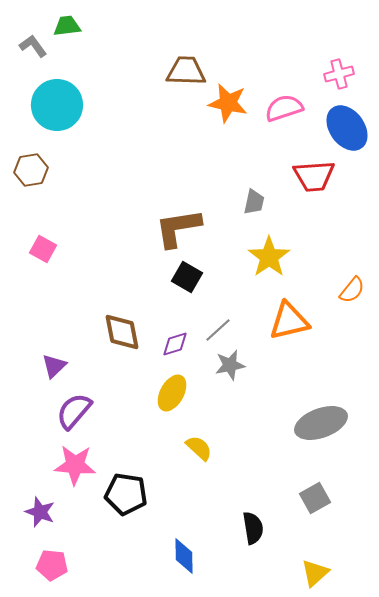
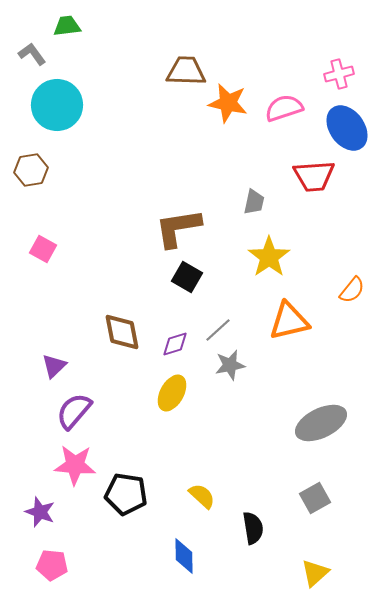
gray L-shape: moved 1 px left, 8 px down
gray ellipse: rotated 6 degrees counterclockwise
yellow semicircle: moved 3 px right, 48 px down
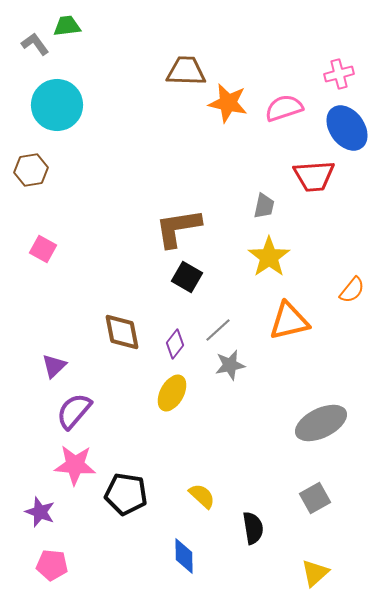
gray L-shape: moved 3 px right, 10 px up
gray trapezoid: moved 10 px right, 4 px down
purple diamond: rotated 36 degrees counterclockwise
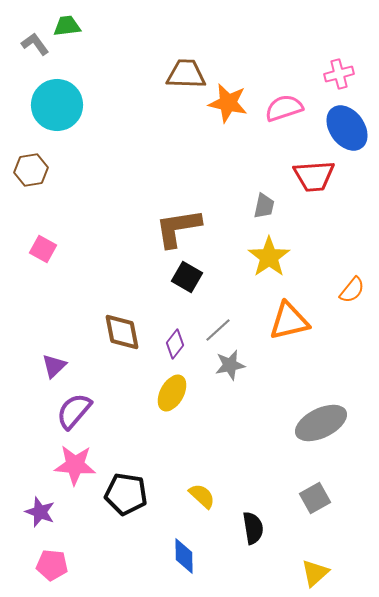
brown trapezoid: moved 3 px down
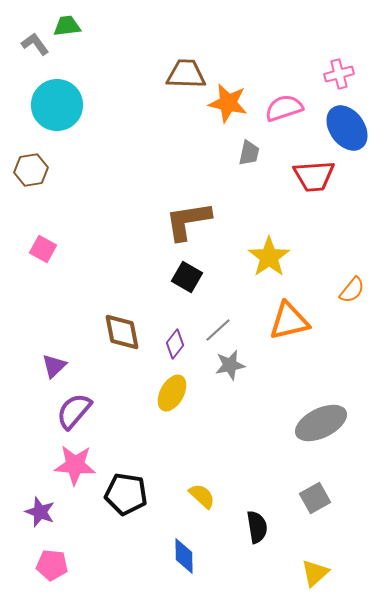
gray trapezoid: moved 15 px left, 53 px up
brown L-shape: moved 10 px right, 7 px up
black semicircle: moved 4 px right, 1 px up
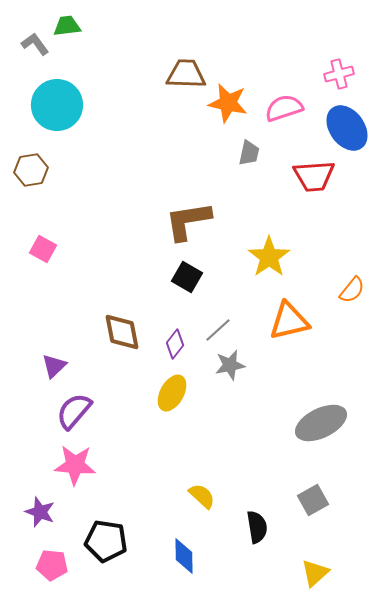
black pentagon: moved 20 px left, 47 px down
gray square: moved 2 px left, 2 px down
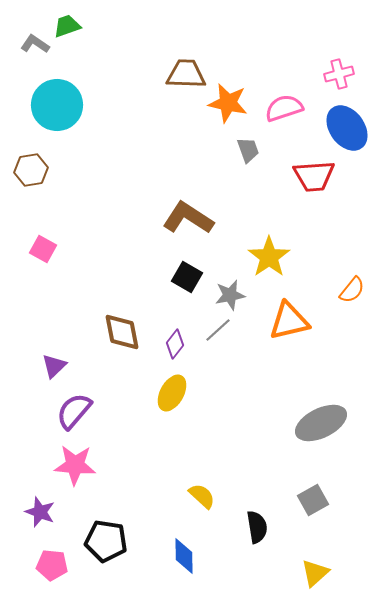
green trapezoid: rotated 12 degrees counterclockwise
gray L-shape: rotated 20 degrees counterclockwise
gray trapezoid: moved 1 px left, 3 px up; rotated 32 degrees counterclockwise
brown L-shape: moved 3 px up; rotated 42 degrees clockwise
gray star: moved 70 px up
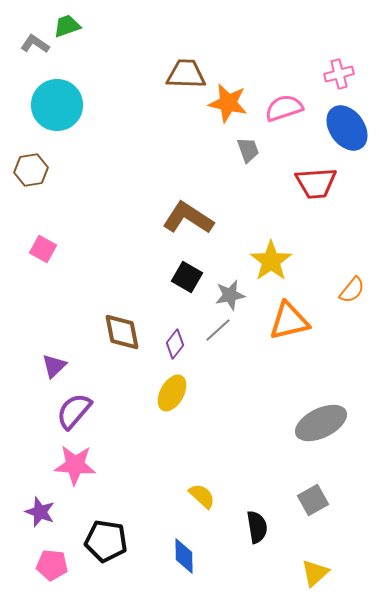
red trapezoid: moved 2 px right, 7 px down
yellow star: moved 2 px right, 4 px down
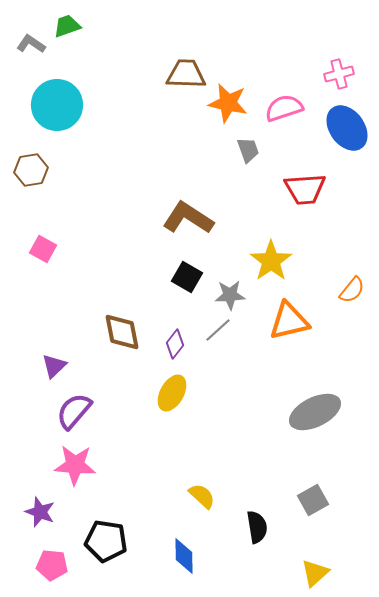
gray L-shape: moved 4 px left
red trapezoid: moved 11 px left, 6 px down
gray star: rotated 8 degrees clockwise
gray ellipse: moved 6 px left, 11 px up
